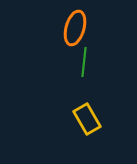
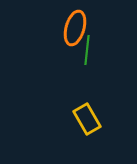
green line: moved 3 px right, 12 px up
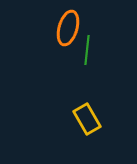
orange ellipse: moved 7 px left
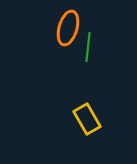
green line: moved 1 px right, 3 px up
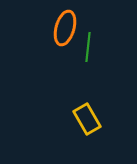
orange ellipse: moved 3 px left
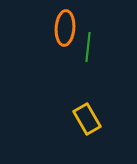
orange ellipse: rotated 12 degrees counterclockwise
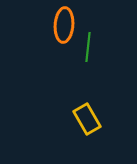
orange ellipse: moved 1 px left, 3 px up
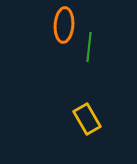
green line: moved 1 px right
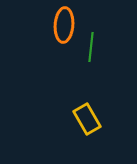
green line: moved 2 px right
